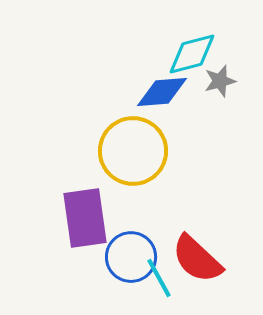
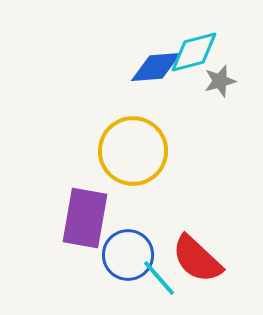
cyan diamond: moved 2 px right, 2 px up
blue diamond: moved 6 px left, 25 px up
purple rectangle: rotated 18 degrees clockwise
blue circle: moved 3 px left, 2 px up
cyan line: rotated 12 degrees counterclockwise
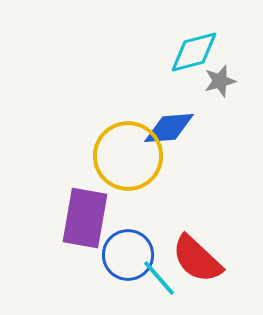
blue diamond: moved 13 px right, 61 px down
yellow circle: moved 5 px left, 5 px down
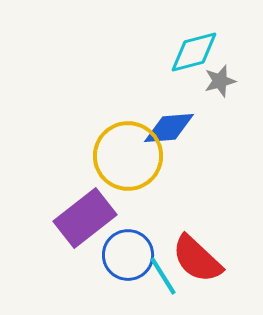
purple rectangle: rotated 42 degrees clockwise
cyan line: moved 4 px right, 2 px up; rotated 9 degrees clockwise
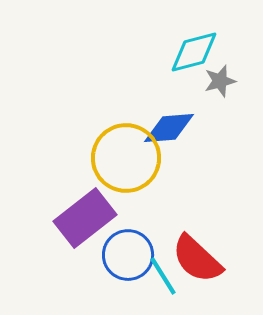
yellow circle: moved 2 px left, 2 px down
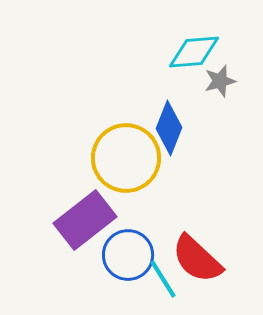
cyan diamond: rotated 10 degrees clockwise
blue diamond: rotated 64 degrees counterclockwise
purple rectangle: moved 2 px down
cyan line: moved 3 px down
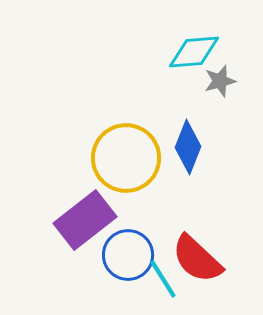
blue diamond: moved 19 px right, 19 px down
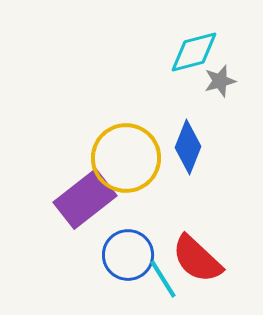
cyan diamond: rotated 10 degrees counterclockwise
purple rectangle: moved 21 px up
